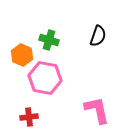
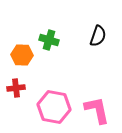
orange hexagon: rotated 20 degrees counterclockwise
pink hexagon: moved 9 px right, 29 px down
red cross: moved 13 px left, 29 px up
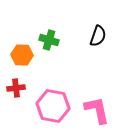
pink hexagon: moved 1 px left, 1 px up
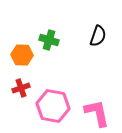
red cross: moved 5 px right; rotated 12 degrees counterclockwise
pink L-shape: moved 3 px down
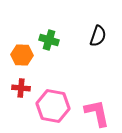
red cross: rotated 24 degrees clockwise
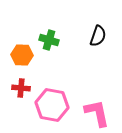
pink hexagon: moved 1 px left, 1 px up
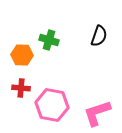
black semicircle: moved 1 px right
pink L-shape: rotated 96 degrees counterclockwise
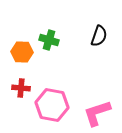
orange hexagon: moved 3 px up
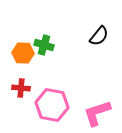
black semicircle: rotated 20 degrees clockwise
green cross: moved 5 px left, 5 px down
orange hexagon: moved 1 px right, 1 px down
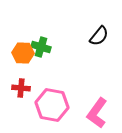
green cross: moved 3 px left, 2 px down
pink L-shape: rotated 36 degrees counterclockwise
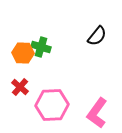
black semicircle: moved 2 px left
red cross: moved 1 px left, 1 px up; rotated 36 degrees clockwise
pink hexagon: rotated 12 degrees counterclockwise
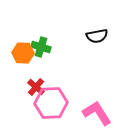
black semicircle: rotated 40 degrees clockwise
red cross: moved 16 px right
pink hexagon: moved 1 px left, 2 px up
pink L-shape: rotated 112 degrees clockwise
